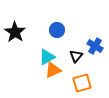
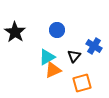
blue cross: moved 1 px left
black triangle: moved 2 px left
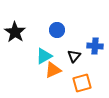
blue cross: moved 1 px right; rotated 28 degrees counterclockwise
cyan triangle: moved 3 px left, 1 px up
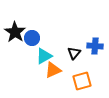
blue circle: moved 25 px left, 8 px down
black triangle: moved 3 px up
orange square: moved 2 px up
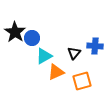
orange triangle: moved 3 px right, 2 px down
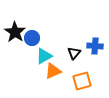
orange triangle: moved 3 px left, 1 px up
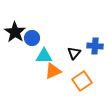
cyan triangle: rotated 30 degrees clockwise
orange square: rotated 18 degrees counterclockwise
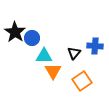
orange triangle: rotated 36 degrees counterclockwise
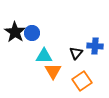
blue circle: moved 5 px up
black triangle: moved 2 px right
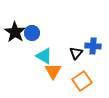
blue cross: moved 2 px left
cyan triangle: rotated 30 degrees clockwise
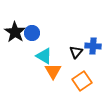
black triangle: moved 1 px up
